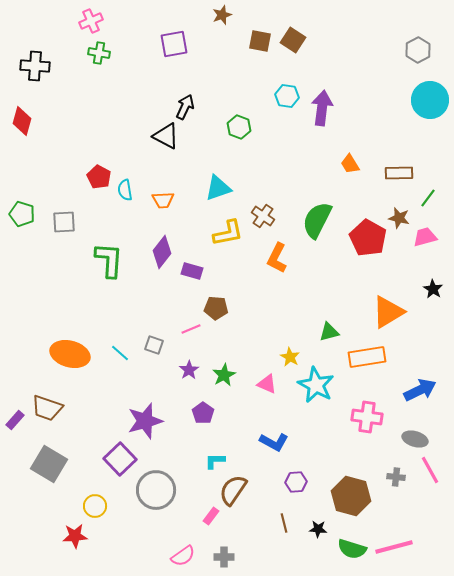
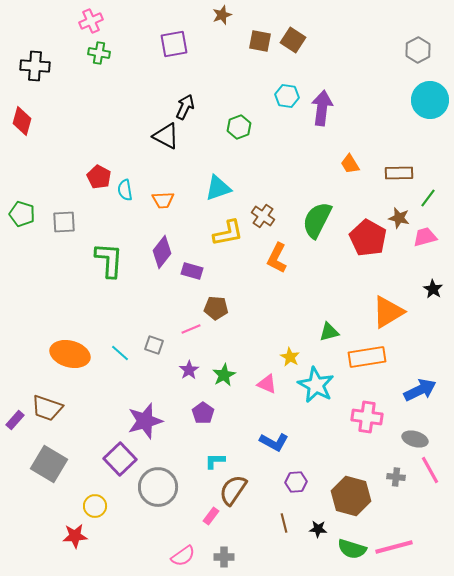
green hexagon at (239, 127): rotated 20 degrees clockwise
gray circle at (156, 490): moved 2 px right, 3 px up
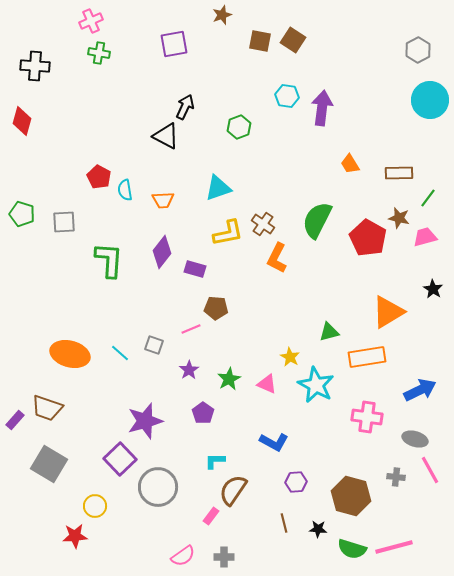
brown cross at (263, 216): moved 8 px down
purple rectangle at (192, 271): moved 3 px right, 2 px up
green star at (224, 375): moved 5 px right, 4 px down
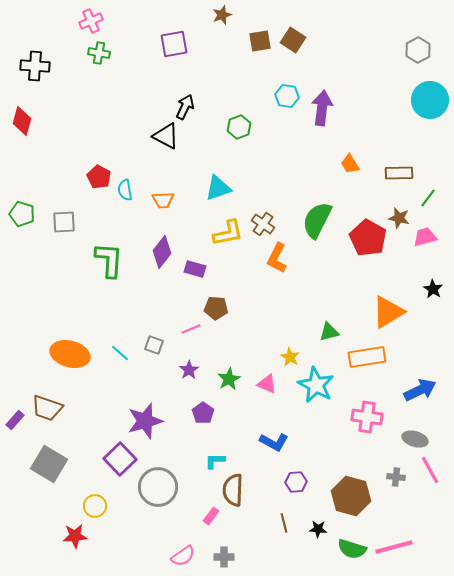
brown square at (260, 41): rotated 20 degrees counterclockwise
brown semicircle at (233, 490): rotated 32 degrees counterclockwise
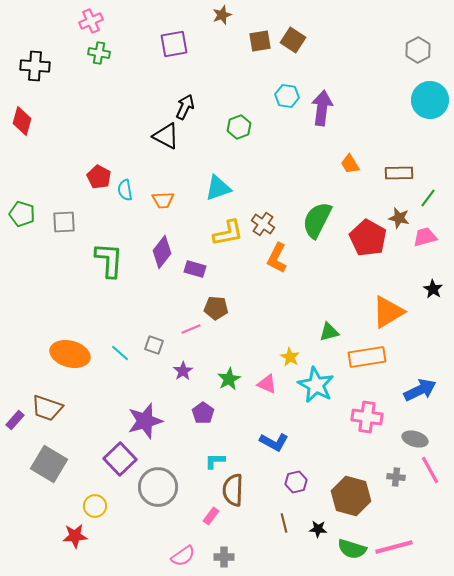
purple star at (189, 370): moved 6 px left, 1 px down
purple hexagon at (296, 482): rotated 10 degrees counterclockwise
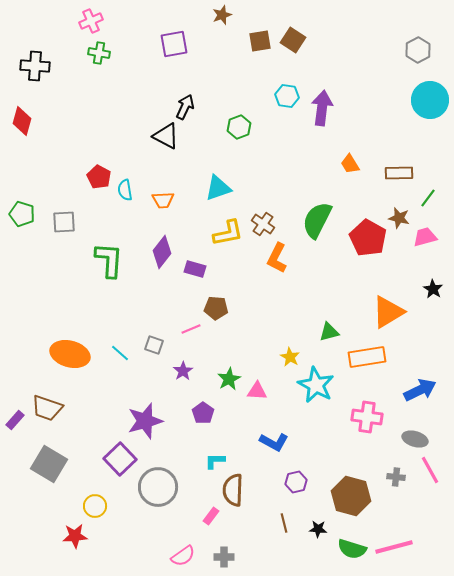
pink triangle at (267, 384): moved 10 px left, 7 px down; rotated 20 degrees counterclockwise
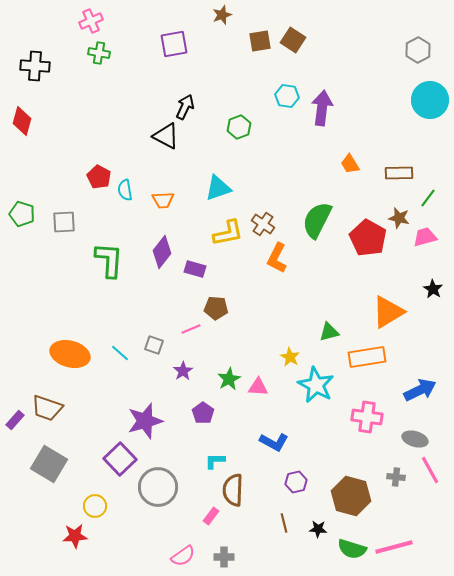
pink triangle at (257, 391): moved 1 px right, 4 px up
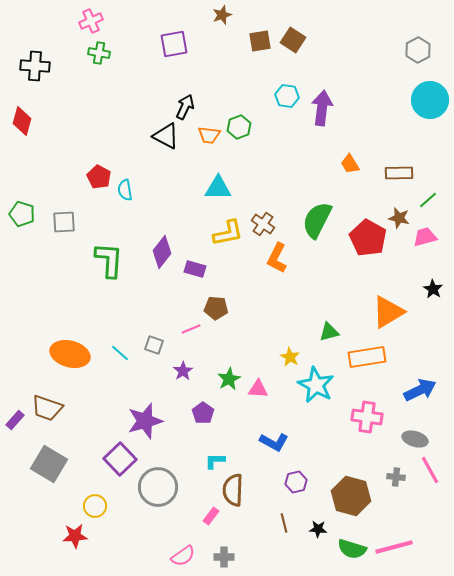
cyan triangle at (218, 188): rotated 20 degrees clockwise
green line at (428, 198): moved 2 px down; rotated 12 degrees clockwise
orange trapezoid at (163, 200): moved 46 px right, 65 px up; rotated 10 degrees clockwise
pink triangle at (258, 387): moved 2 px down
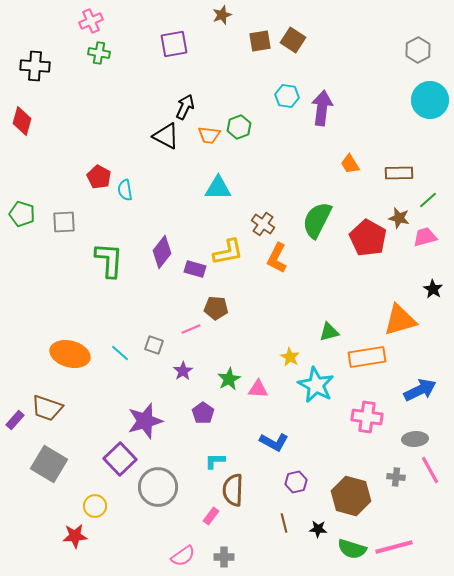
yellow L-shape at (228, 233): moved 19 px down
orange triangle at (388, 312): moved 12 px right, 8 px down; rotated 15 degrees clockwise
gray ellipse at (415, 439): rotated 20 degrees counterclockwise
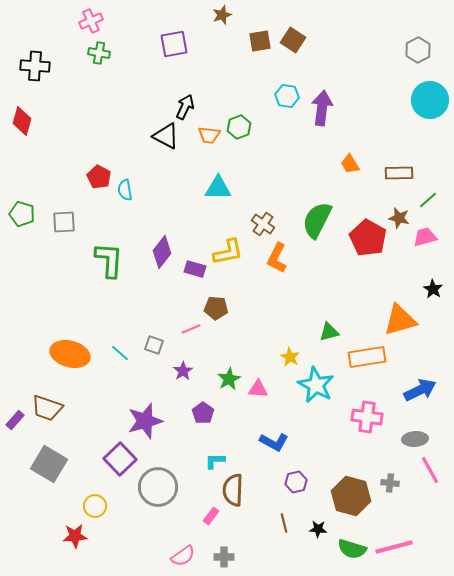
gray cross at (396, 477): moved 6 px left, 6 px down
